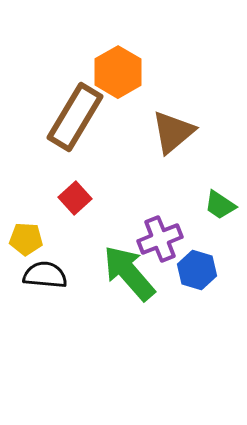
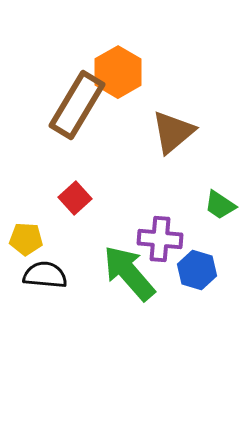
brown rectangle: moved 2 px right, 12 px up
purple cross: rotated 27 degrees clockwise
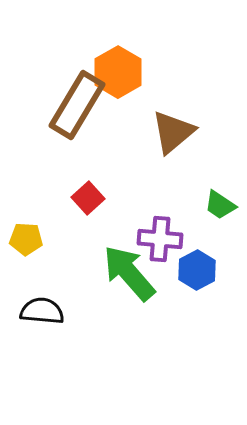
red square: moved 13 px right
blue hexagon: rotated 15 degrees clockwise
black semicircle: moved 3 px left, 36 px down
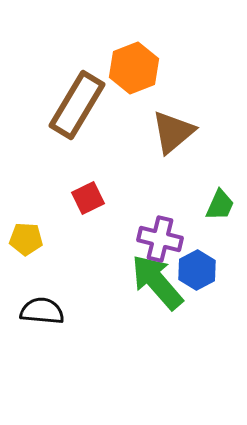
orange hexagon: moved 16 px right, 4 px up; rotated 9 degrees clockwise
red square: rotated 16 degrees clockwise
green trapezoid: rotated 100 degrees counterclockwise
purple cross: rotated 9 degrees clockwise
green arrow: moved 28 px right, 9 px down
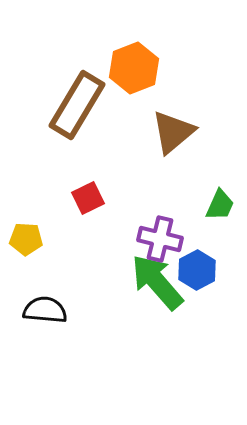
black semicircle: moved 3 px right, 1 px up
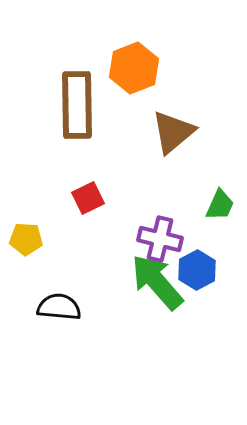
brown rectangle: rotated 32 degrees counterclockwise
black semicircle: moved 14 px right, 3 px up
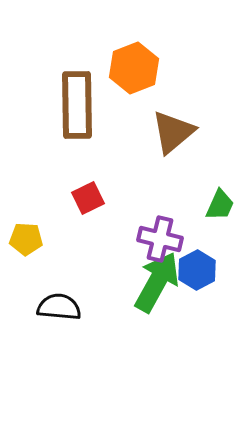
green arrow: rotated 70 degrees clockwise
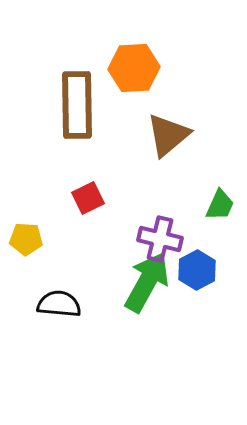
orange hexagon: rotated 18 degrees clockwise
brown triangle: moved 5 px left, 3 px down
green arrow: moved 10 px left
black semicircle: moved 3 px up
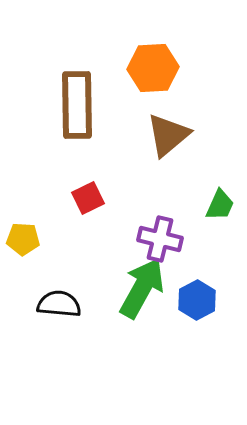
orange hexagon: moved 19 px right
yellow pentagon: moved 3 px left
blue hexagon: moved 30 px down
green arrow: moved 5 px left, 6 px down
